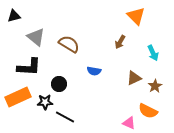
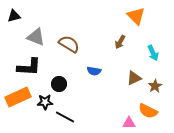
gray triangle: rotated 18 degrees counterclockwise
pink triangle: rotated 24 degrees counterclockwise
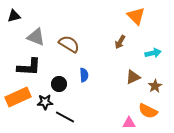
cyan arrow: rotated 77 degrees counterclockwise
blue semicircle: moved 10 px left, 4 px down; rotated 104 degrees counterclockwise
brown triangle: moved 1 px left, 1 px up
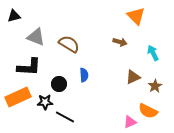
brown arrow: rotated 104 degrees counterclockwise
cyan arrow: rotated 105 degrees counterclockwise
pink triangle: moved 1 px right, 1 px up; rotated 24 degrees counterclockwise
